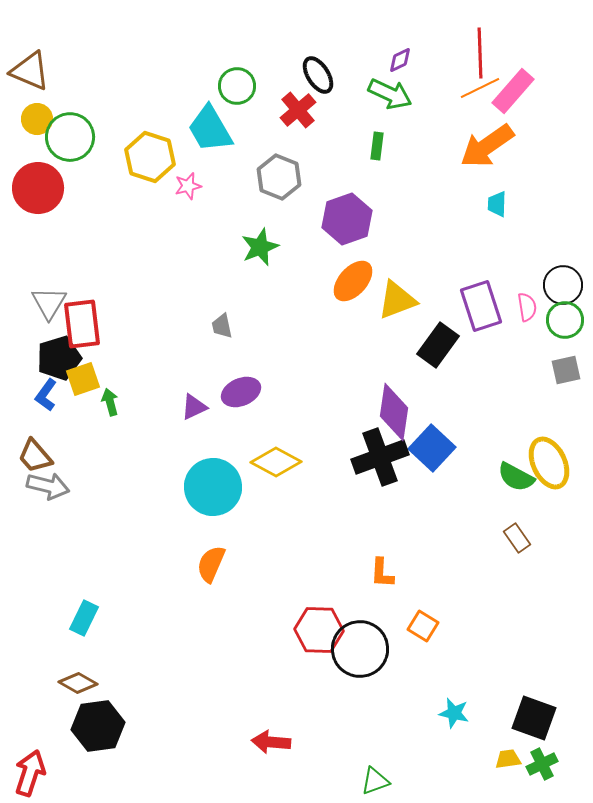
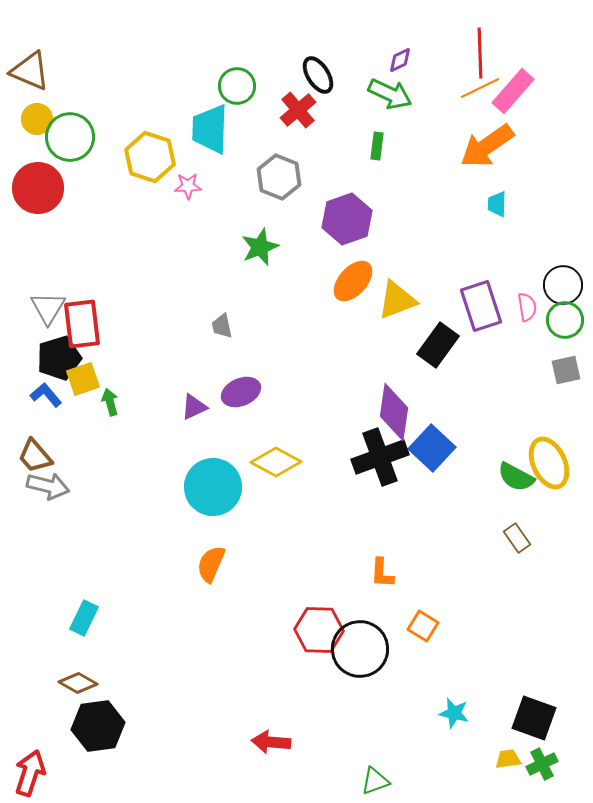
cyan trapezoid at (210, 129): rotated 32 degrees clockwise
pink star at (188, 186): rotated 12 degrees clockwise
gray triangle at (49, 303): moved 1 px left, 5 px down
blue L-shape at (46, 395): rotated 104 degrees clockwise
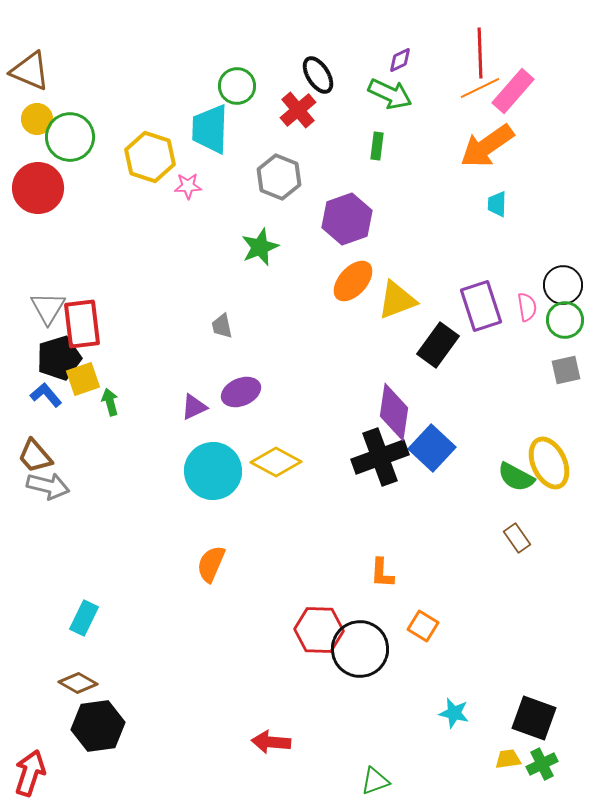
cyan circle at (213, 487): moved 16 px up
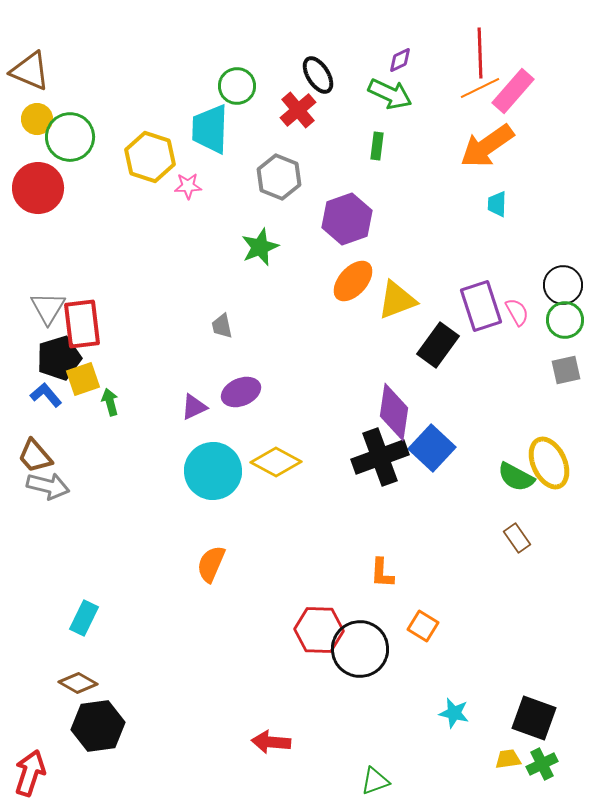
pink semicircle at (527, 307): moved 10 px left, 5 px down; rotated 20 degrees counterclockwise
